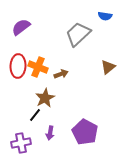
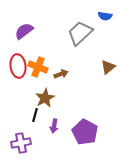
purple semicircle: moved 3 px right, 4 px down
gray trapezoid: moved 2 px right, 1 px up
red ellipse: rotated 10 degrees counterclockwise
black line: rotated 24 degrees counterclockwise
purple arrow: moved 4 px right, 7 px up
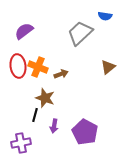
brown star: rotated 24 degrees counterclockwise
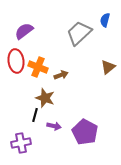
blue semicircle: moved 4 px down; rotated 96 degrees clockwise
gray trapezoid: moved 1 px left
red ellipse: moved 2 px left, 5 px up
brown arrow: moved 1 px down
purple arrow: rotated 88 degrees counterclockwise
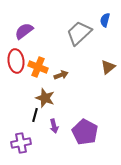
purple arrow: rotated 64 degrees clockwise
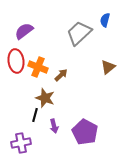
brown arrow: rotated 24 degrees counterclockwise
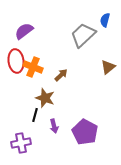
gray trapezoid: moved 4 px right, 2 px down
orange cross: moved 5 px left
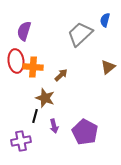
purple semicircle: rotated 36 degrees counterclockwise
gray trapezoid: moved 3 px left, 1 px up
orange cross: rotated 18 degrees counterclockwise
black line: moved 1 px down
purple cross: moved 2 px up
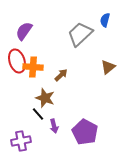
purple semicircle: rotated 18 degrees clockwise
red ellipse: moved 1 px right; rotated 10 degrees counterclockwise
black line: moved 3 px right, 2 px up; rotated 56 degrees counterclockwise
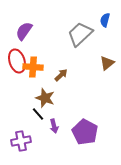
brown triangle: moved 1 px left, 4 px up
